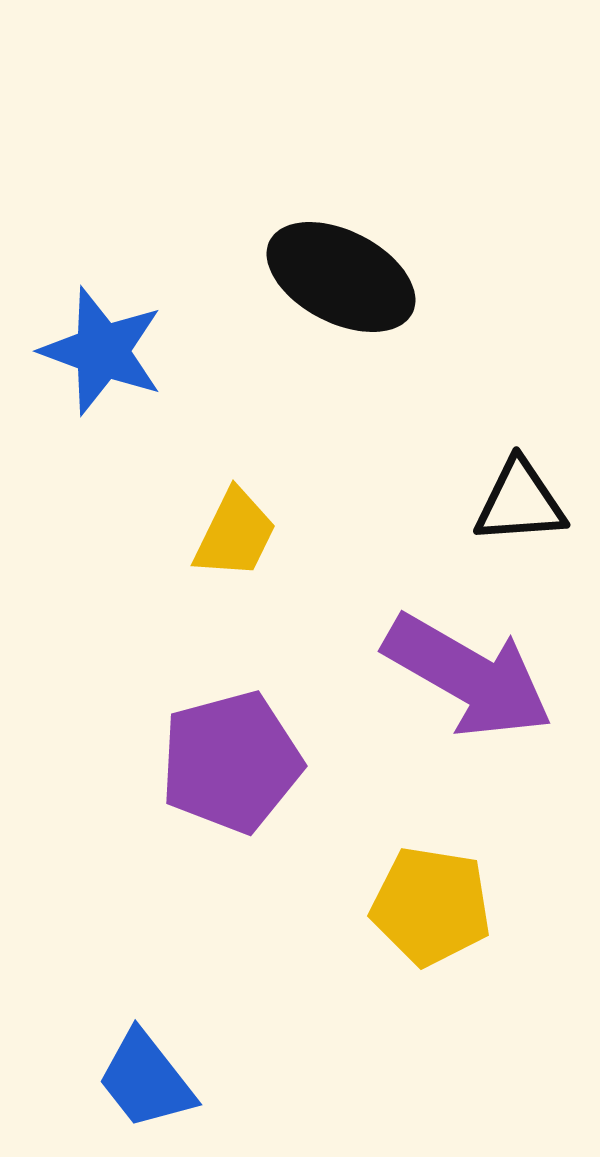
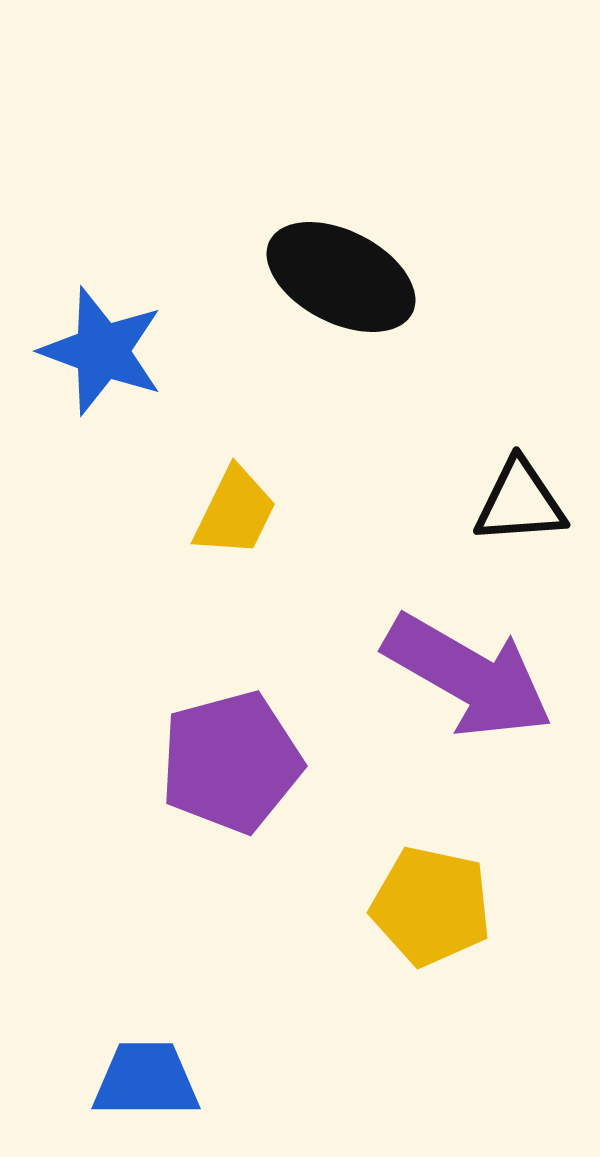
yellow trapezoid: moved 22 px up
yellow pentagon: rotated 3 degrees clockwise
blue trapezoid: rotated 128 degrees clockwise
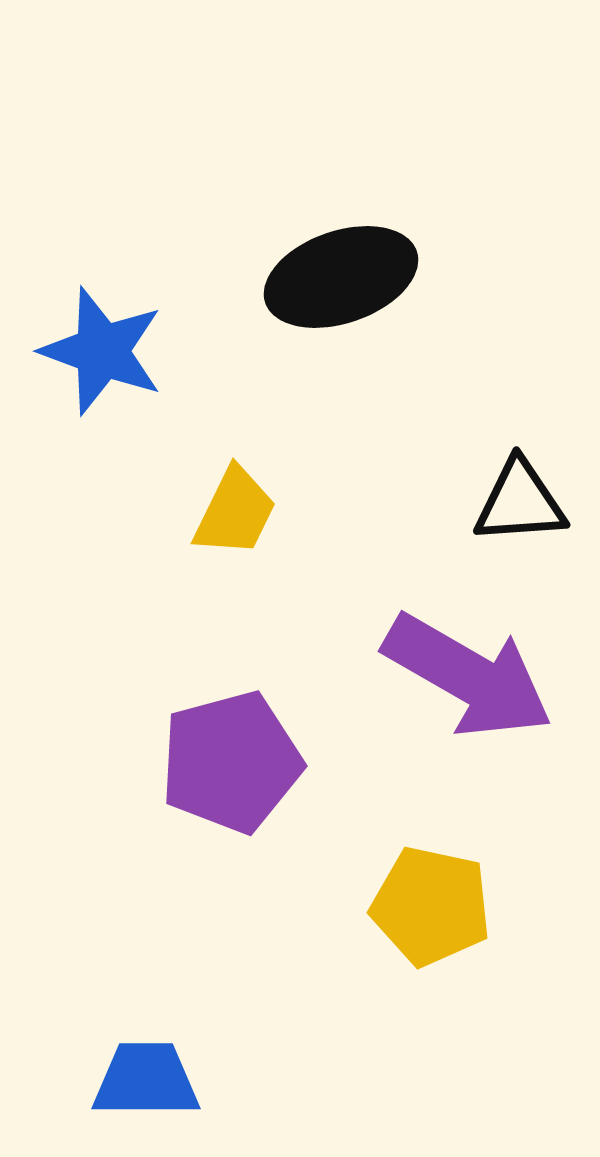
black ellipse: rotated 46 degrees counterclockwise
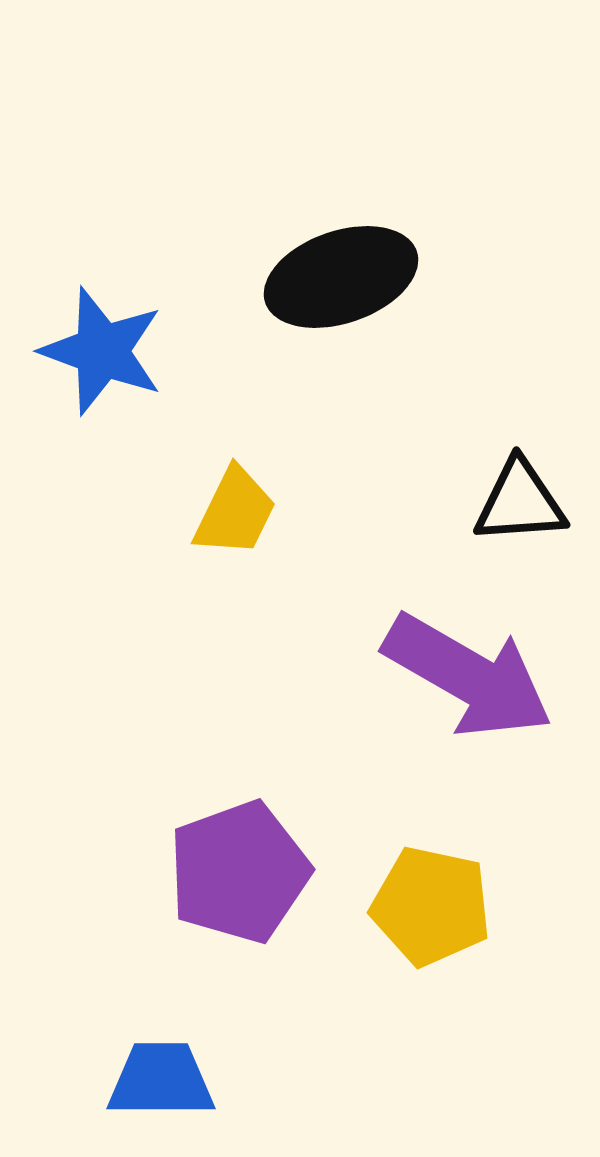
purple pentagon: moved 8 px right, 110 px down; rotated 5 degrees counterclockwise
blue trapezoid: moved 15 px right
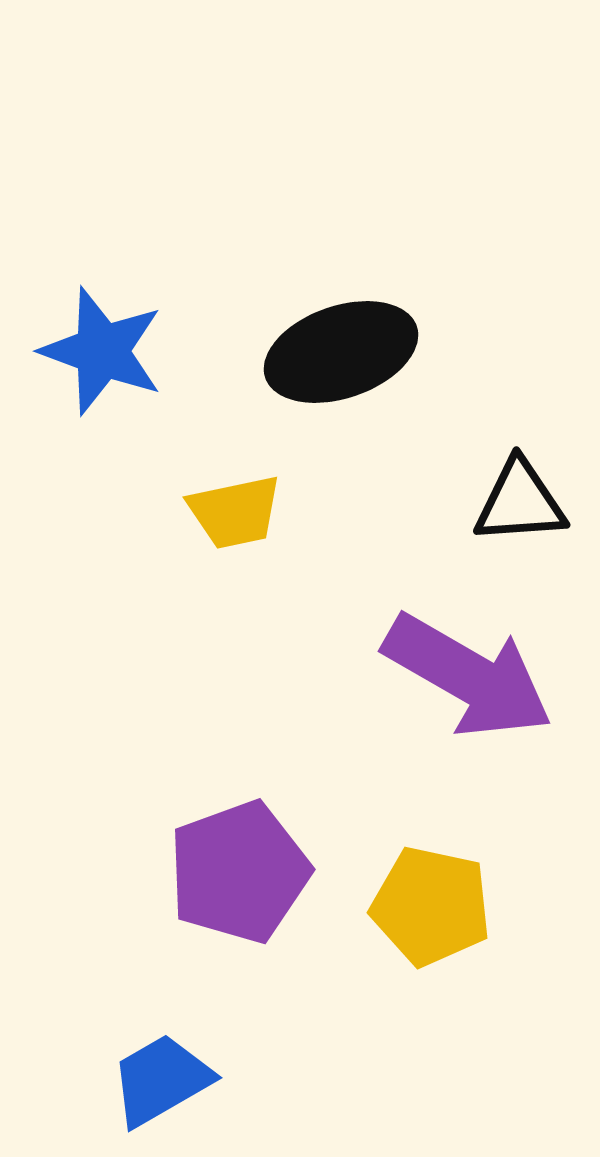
black ellipse: moved 75 px down
yellow trapezoid: rotated 52 degrees clockwise
blue trapezoid: rotated 30 degrees counterclockwise
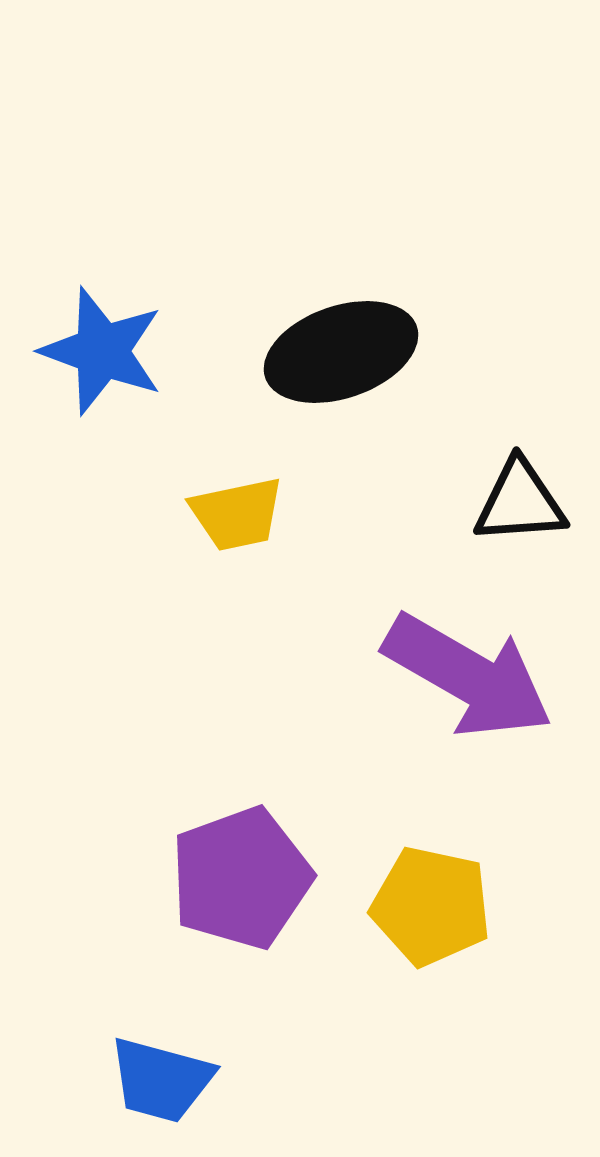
yellow trapezoid: moved 2 px right, 2 px down
purple pentagon: moved 2 px right, 6 px down
blue trapezoid: rotated 135 degrees counterclockwise
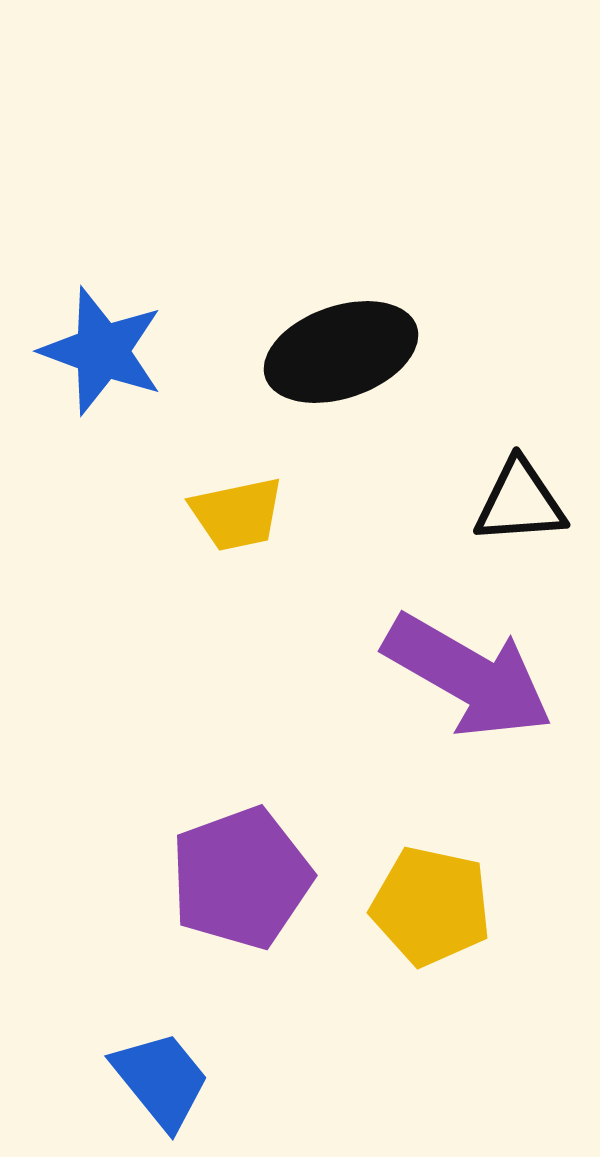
blue trapezoid: rotated 144 degrees counterclockwise
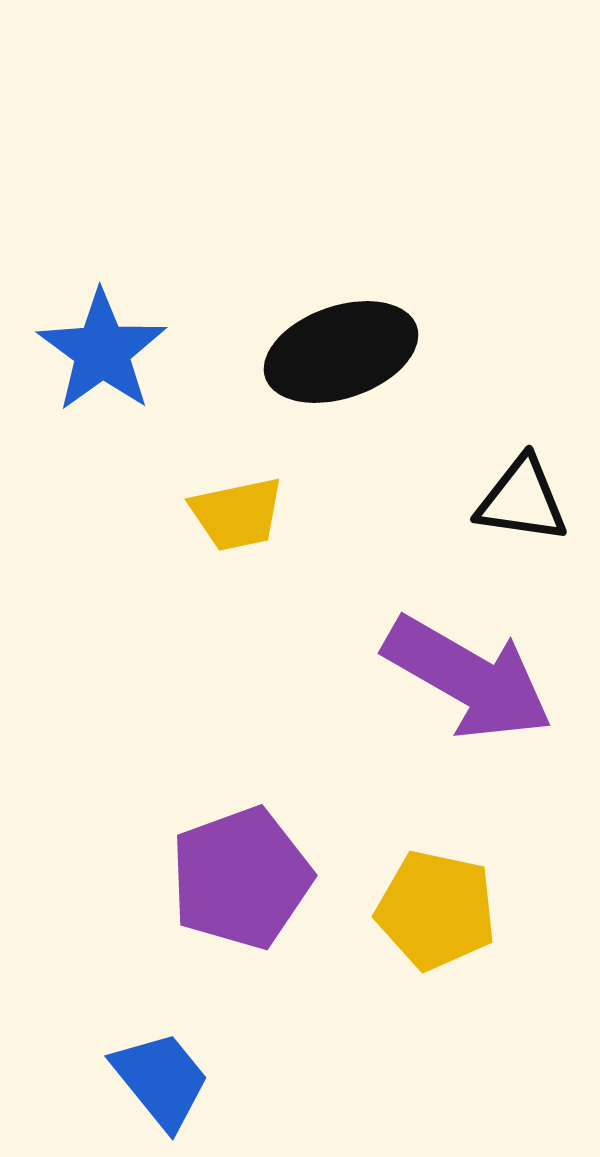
blue star: rotated 16 degrees clockwise
black triangle: moved 2 px right, 2 px up; rotated 12 degrees clockwise
purple arrow: moved 2 px down
yellow pentagon: moved 5 px right, 4 px down
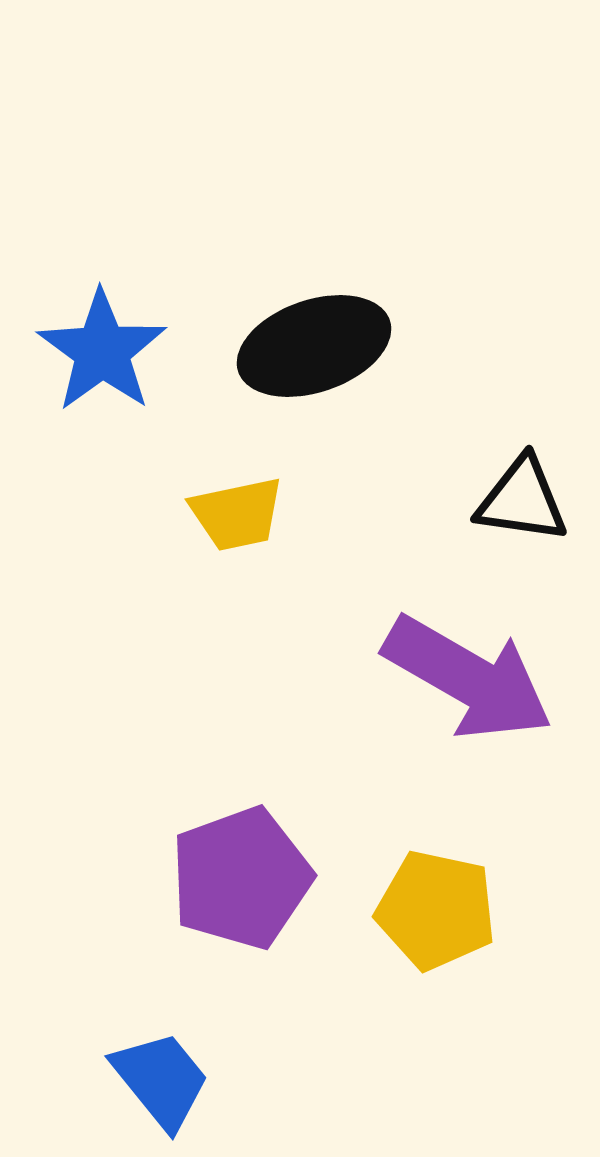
black ellipse: moved 27 px left, 6 px up
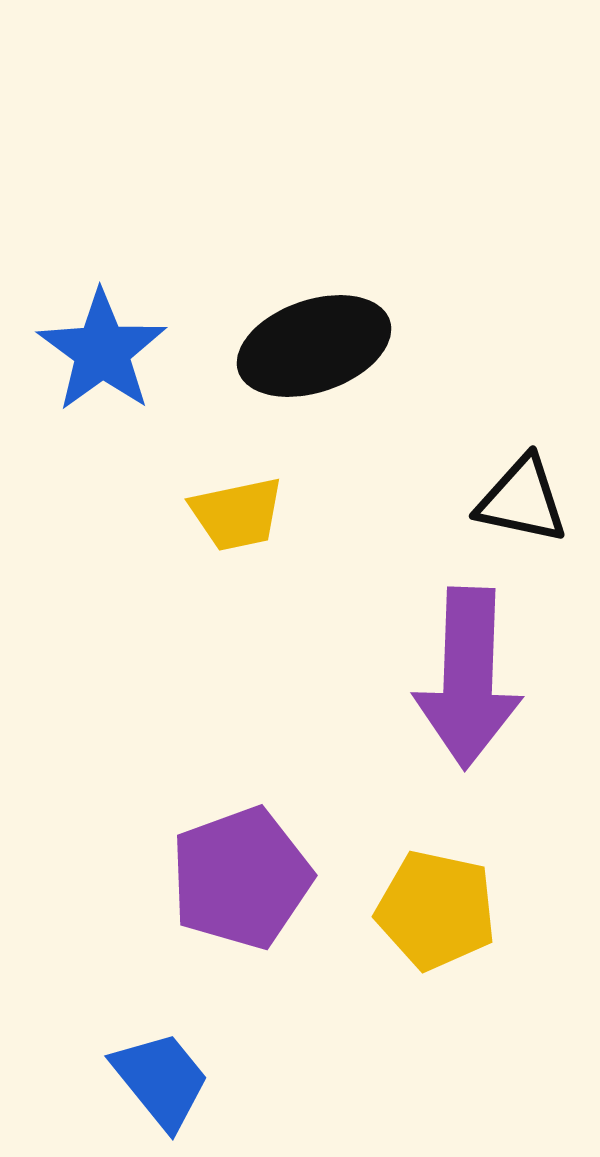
black triangle: rotated 4 degrees clockwise
purple arrow: rotated 62 degrees clockwise
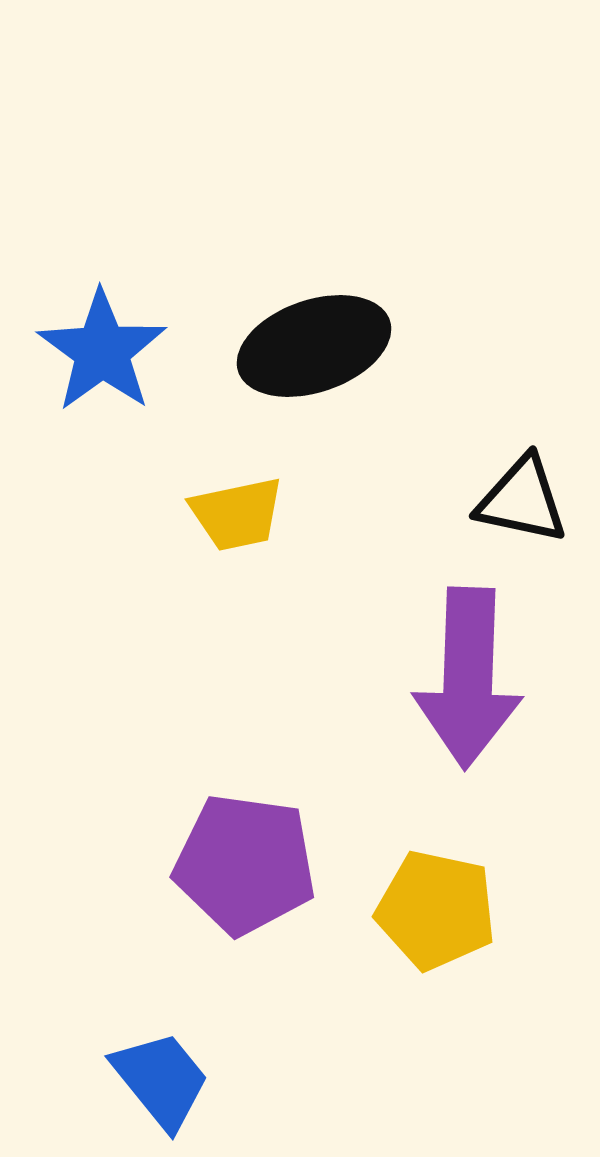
purple pentagon: moved 4 px right, 14 px up; rotated 28 degrees clockwise
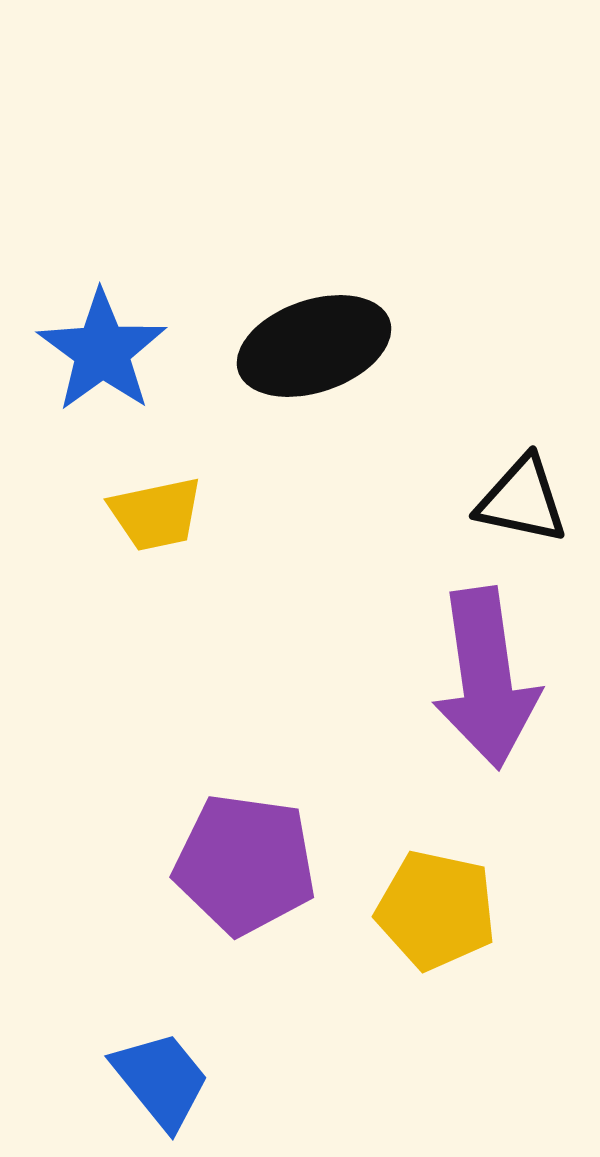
yellow trapezoid: moved 81 px left
purple arrow: moved 18 px right; rotated 10 degrees counterclockwise
